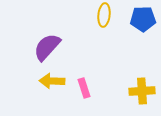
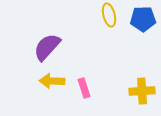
yellow ellipse: moved 5 px right; rotated 20 degrees counterclockwise
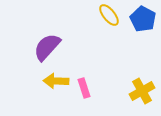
yellow ellipse: rotated 25 degrees counterclockwise
blue pentagon: rotated 30 degrees clockwise
yellow arrow: moved 4 px right
yellow cross: rotated 25 degrees counterclockwise
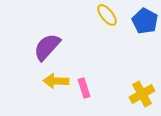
yellow ellipse: moved 2 px left
blue pentagon: moved 2 px right, 2 px down
yellow cross: moved 3 px down
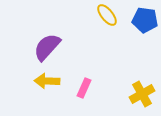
blue pentagon: moved 1 px up; rotated 20 degrees counterclockwise
yellow arrow: moved 9 px left
pink rectangle: rotated 42 degrees clockwise
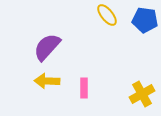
pink rectangle: rotated 24 degrees counterclockwise
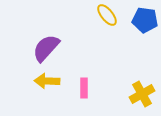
purple semicircle: moved 1 px left, 1 px down
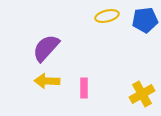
yellow ellipse: moved 1 px down; rotated 65 degrees counterclockwise
blue pentagon: rotated 15 degrees counterclockwise
